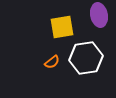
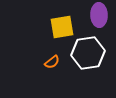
purple ellipse: rotated 10 degrees clockwise
white hexagon: moved 2 px right, 5 px up
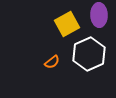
yellow square: moved 5 px right, 3 px up; rotated 20 degrees counterclockwise
white hexagon: moved 1 px right, 1 px down; rotated 16 degrees counterclockwise
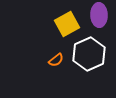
orange semicircle: moved 4 px right, 2 px up
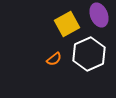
purple ellipse: rotated 20 degrees counterclockwise
orange semicircle: moved 2 px left, 1 px up
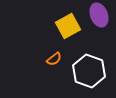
yellow square: moved 1 px right, 2 px down
white hexagon: moved 17 px down; rotated 16 degrees counterclockwise
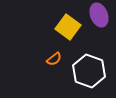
yellow square: moved 1 px down; rotated 25 degrees counterclockwise
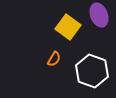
orange semicircle: rotated 21 degrees counterclockwise
white hexagon: moved 3 px right
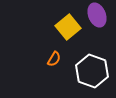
purple ellipse: moved 2 px left
yellow square: rotated 15 degrees clockwise
